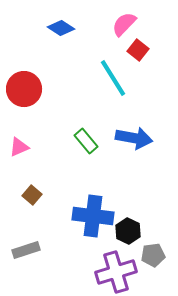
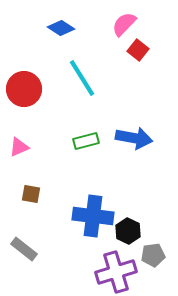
cyan line: moved 31 px left
green rectangle: rotated 65 degrees counterclockwise
brown square: moved 1 px left, 1 px up; rotated 30 degrees counterclockwise
gray rectangle: moved 2 px left, 1 px up; rotated 56 degrees clockwise
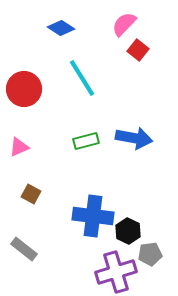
brown square: rotated 18 degrees clockwise
gray pentagon: moved 3 px left, 1 px up
